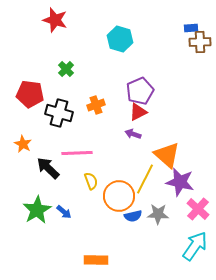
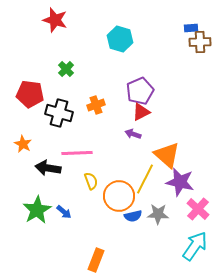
red triangle: moved 3 px right
black arrow: rotated 35 degrees counterclockwise
orange rectangle: rotated 70 degrees counterclockwise
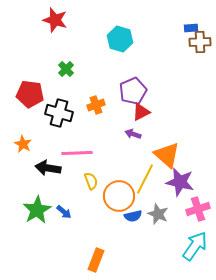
purple pentagon: moved 7 px left
pink cross: rotated 30 degrees clockwise
gray star: rotated 20 degrees clockwise
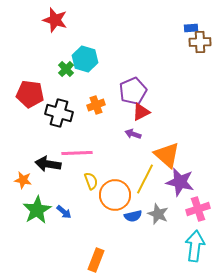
cyan hexagon: moved 35 px left, 20 px down
orange star: moved 36 px down; rotated 18 degrees counterclockwise
black arrow: moved 4 px up
orange circle: moved 4 px left, 1 px up
cyan arrow: rotated 28 degrees counterclockwise
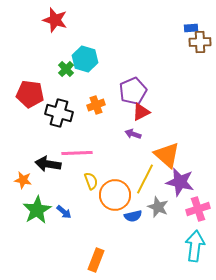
gray star: moved 7 px up
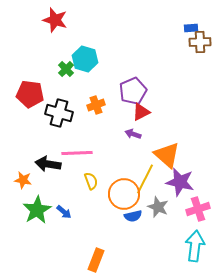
orange circle: moved 9 px right, 1 px up
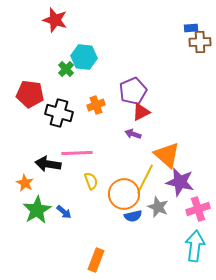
cyan hexagon: moved 1 px left, 2 px up; rotated 10 degrees counterclockwise
orange star: moved 2 px right, 3 px down; rotated 18 degrees clockwise
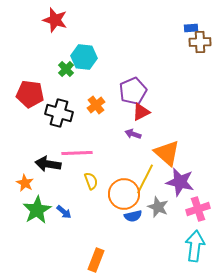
orange cross: rotated 18 degrees counterclockwise
orange triangle: moved 2 px up
